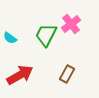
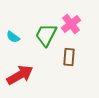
cyan semicircle: moved 3 px right, 1 px up
brown rectangle: moved 2 px right, 17 px up; rotated 24 degrees counterclockwise
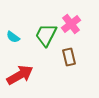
brown rectangle: rotated 18 degrees counterclockwise
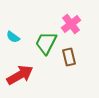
green trapezoid: moved 8 px down
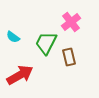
pink cross: moved 2 px up
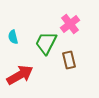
pink cross: moved 1 px left, 2 px down
cyan semicircle: rotated 40 degrees clockwise
brown rectangle: moved 3 px down
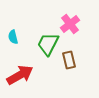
green trapezoid: moved 2 px right, 1 px down
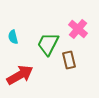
pink cross: moved 8 px right, 5 px down; rotated 12 degrees counterclockwise
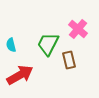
cyan semicircle: moved 2 px left, 8 px down
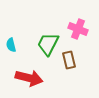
pink cross: rotated 18 degrees counterclockwise
red arrow: moved 9 px right, 3 px down; rotated 44 degrees clockwise
